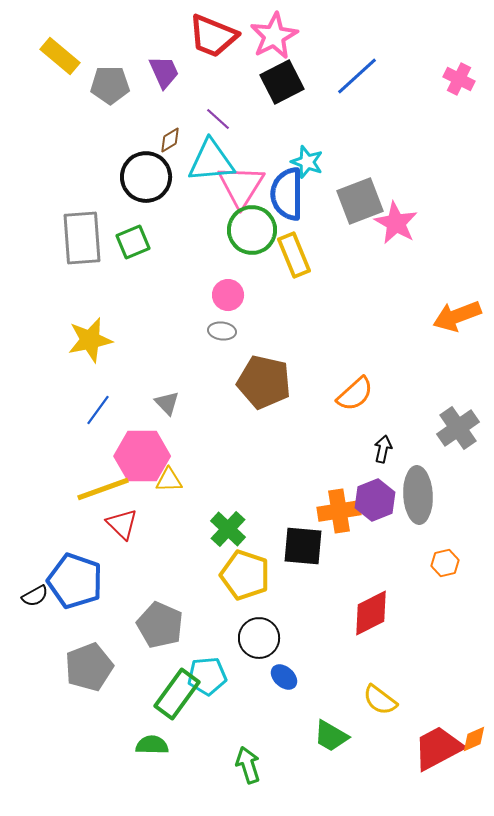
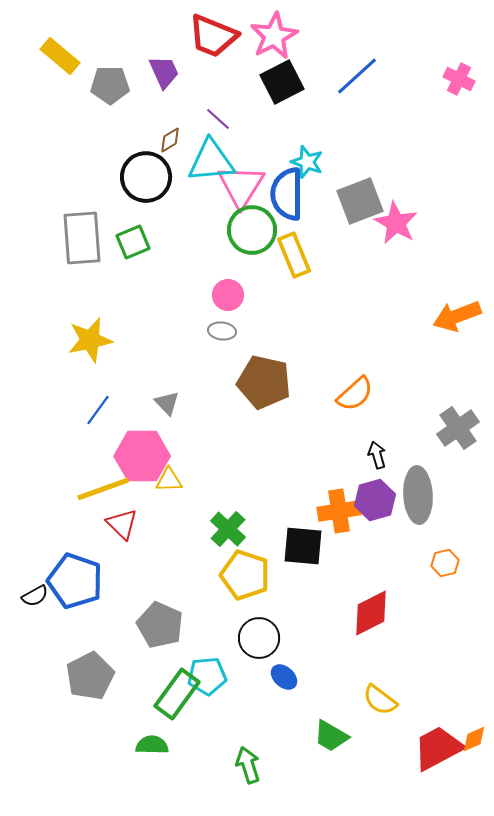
black arrow at (383, 449): moved 6 px left, 6 px down; rotated 28 degrees counterclockwise
purple hexagon at (375, 500): rotated 6 degrees clockwise
gray pentagon at (89, 667): moved 1 px right, 9 px down; rotated 6 degrees counterclockwise
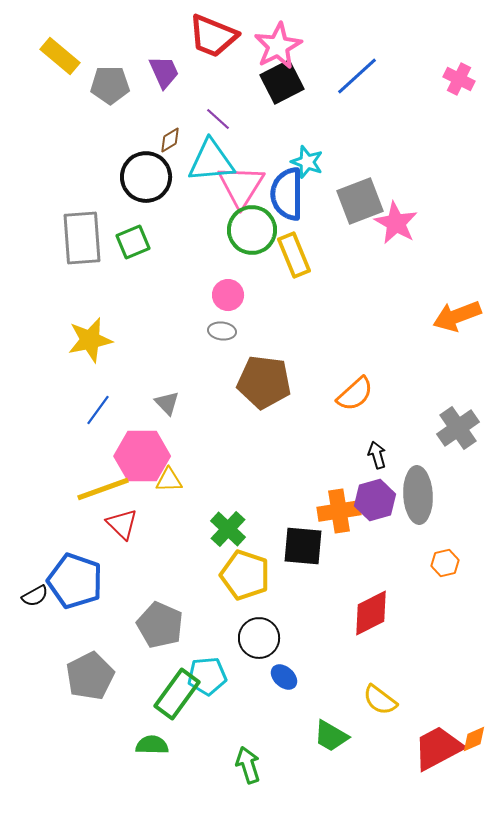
pink star at (274, 36): moved 4 px right, 10 px down
brown pentagon at (264, 382): rotated 6 degrees counterclockwise
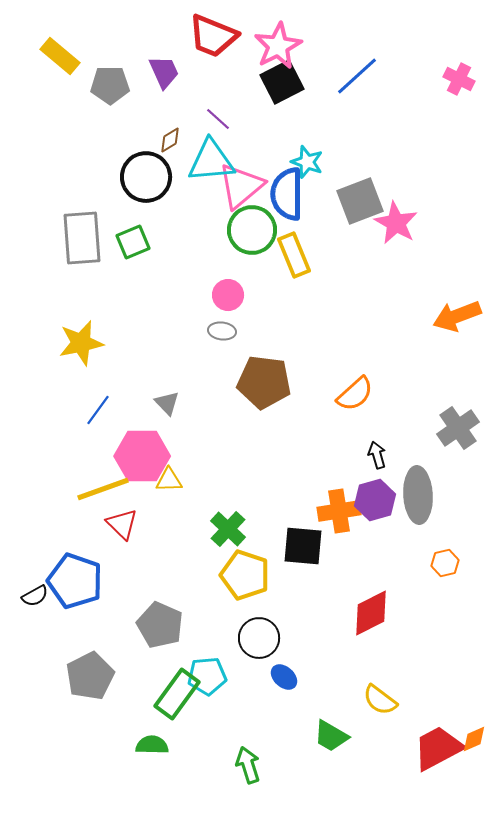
pink triangle at (241, 186): rotated 18 degrees clockwise
yellow star at (90, 340): moved 9 px left, 3 px down
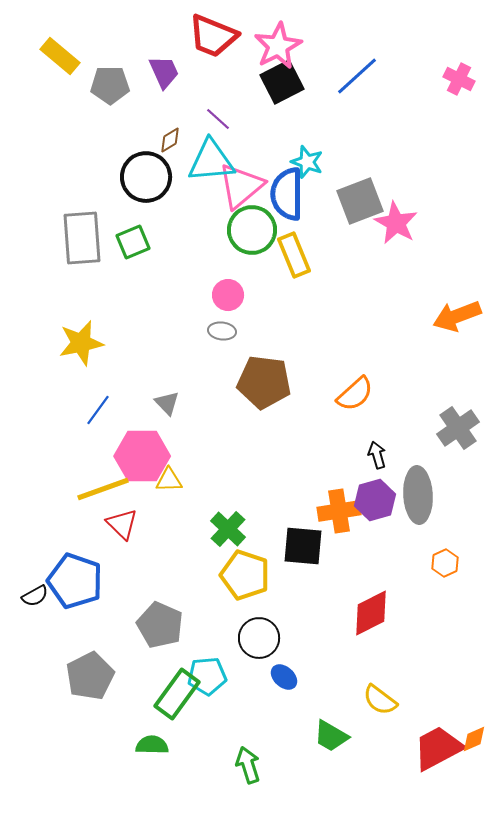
orange hexagon at (445, 563): rotated 12 degrees counterclockwise
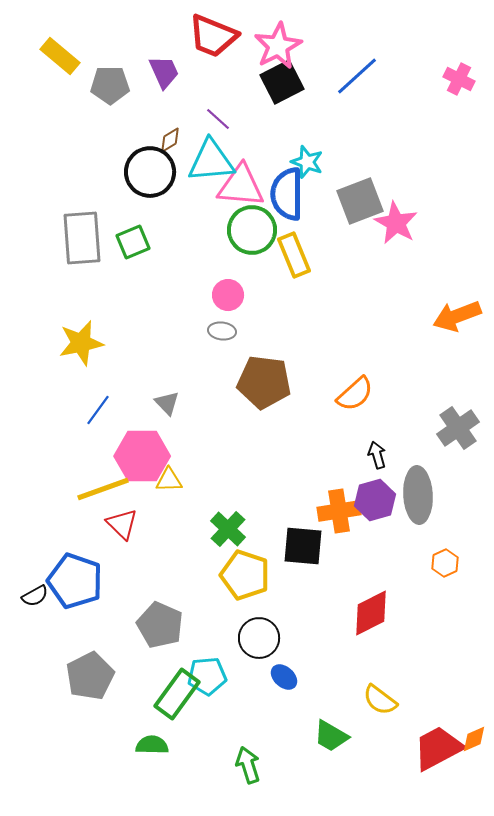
black circle at (146, 177): moved 4 px right, 5 px up
pink triangle at (241, 186): rotated 45 degrees clockwise
